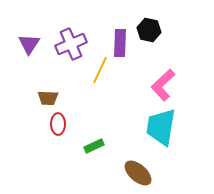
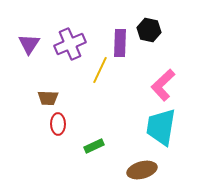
purple cross: moved 1 px left
brown ellipse: moved 4 px right, 3 px up; rotated 56 degrees counterclockwise
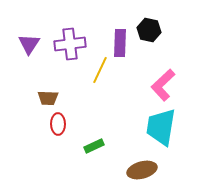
purple cross: rotated 16 degrees clockwise
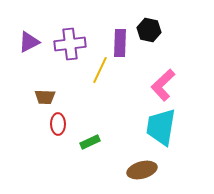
purple triangle: moved 2 px up; rotated 30 degrees clockwise
brown trapezoid: moved 3 px left, 1 px up
green rectangle: moved 4 px left, 4 px up
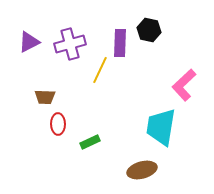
purple cross: rotated 8 degrees counterclockwise
pink L-shape: moved 21 px right
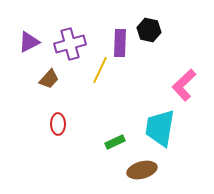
brown trapezoid: moved 4 px right, 18 px up; rotated 50 degrees counterclockwise
cyan trapezoid: moved 1 px left, 1 px down
green rectangle: moved 25 px right
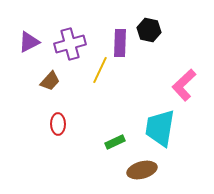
brown trapezoid: moved 1 px right, 2 px down
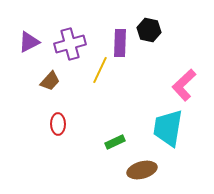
cyan trapezoid: moved 8 px right
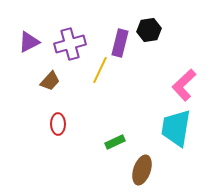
black hexagon: rotated 20 degrees counterclockwise
purple rectangle: rotated 12 degrees clockwise
cyan trapezoid: moved 8 px right
brown ellipse: rotated 56 degrees counterclockwise
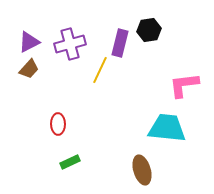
brown trapezoid: moved 21 px left, 12 px up
pink L-shape: rotated 36 degrees clockwise
cyan trapezoid: moved 9 px left; rotated 87 degrees clockwise
green rectangle: moved 45 px left, 20 px down
brown ellipse: rotated 36 degrees counterclockwise
